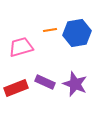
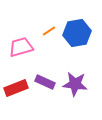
orange line: moved 1 px left, 1 px down; rotated 24 degrees counterclockwise
purple star: rotated 15 degrees counterclockwise
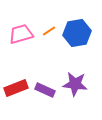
pink trapezoid: moved 13 px up
purple rectangle: moved 8 px down
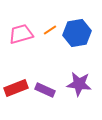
orange line: moved 1 px right, 1 px up
purple star: moved 4 px right
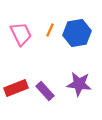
orange line: rotated 32 degrees counterclockwise
pink trapezoid: rotated 80 degrees clockwise
purple rectangle: moved 1 px down; rotated 24 degrees clockwise
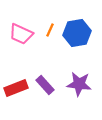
pink trapezoid: rotated 140 degrees clockwise
purple rectangle: moved 6 px up
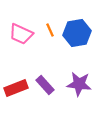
orange line: rotated 48 degrees counterclockwise
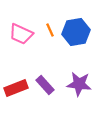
blue hexagon: moved 1 px left, 1 px up
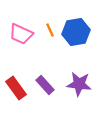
red rectangle: rotated 75 degrees clockwise
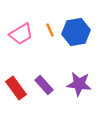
pink trapezoid: rotated 55 degrees counterclockwise
purple rectangle: moved 1 px left
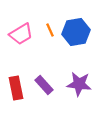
red rectangle: rotated 25 degrees clockwise
